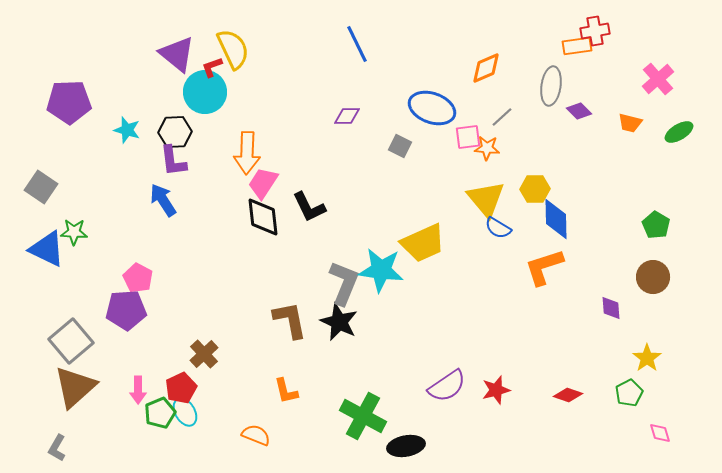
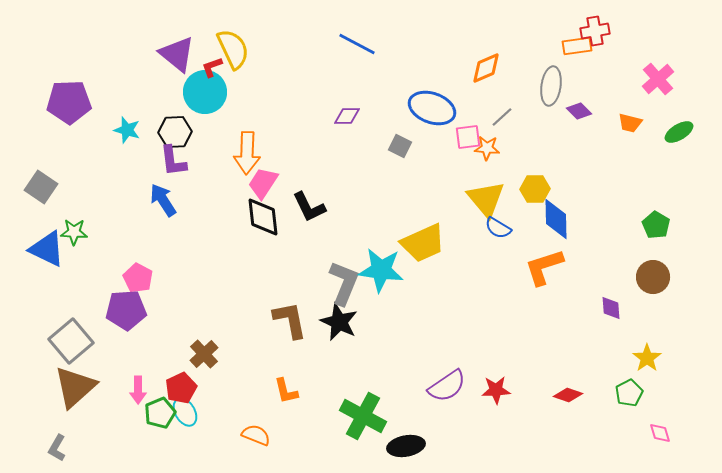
blue line at (357, 44): rotated 36 degrees counterclockwise
red star at (496, 390): rotated 12 degrees clockwise
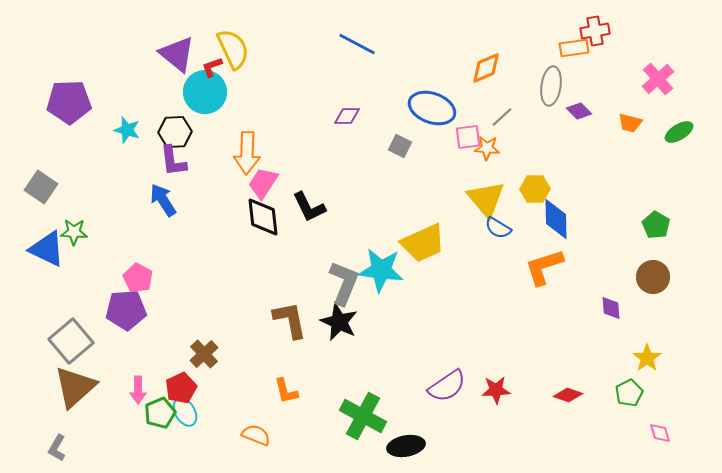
orange rectangle at (577, 46): moved 3 px left, 2 px down
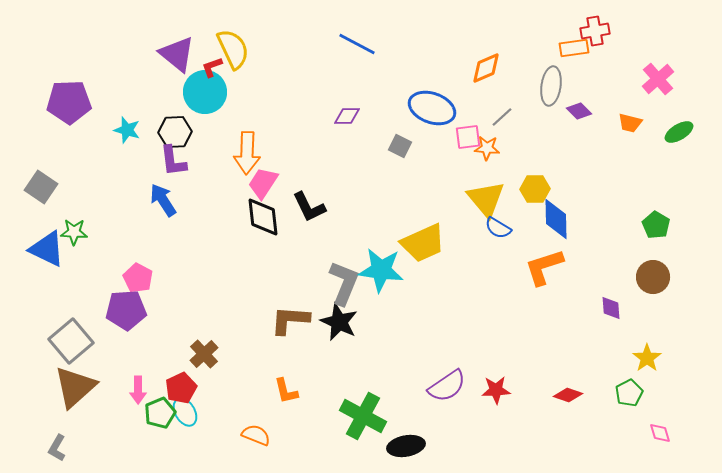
brown L-shape at (290, 320): rotated 75 degrees counterclockwise
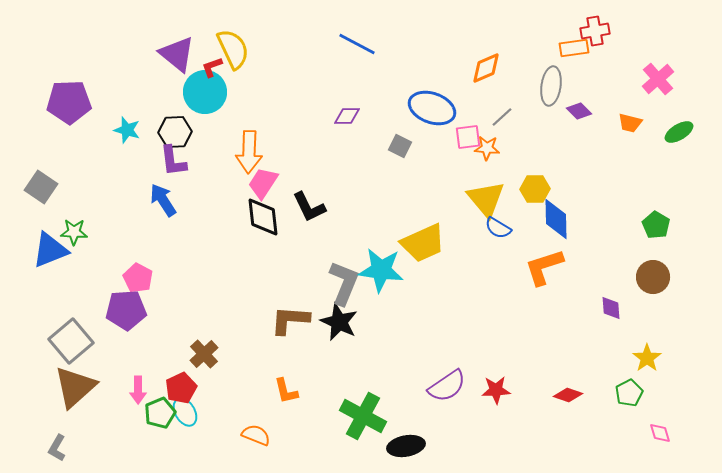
orange arrow at (247, 153): moved 2 px right, 1 px up
blue triangle at (47, 249): moved 3 px right, 1 px down; rotated 48 degrees counterclockwise
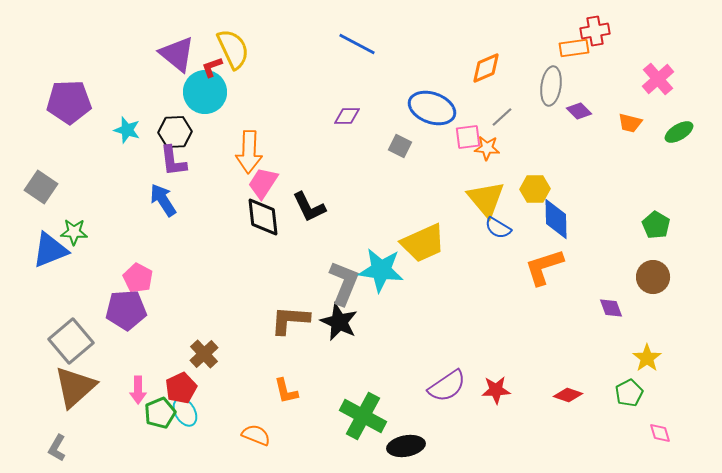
purple diamond at (611, 308): rotated 15 degrees counterclockwise
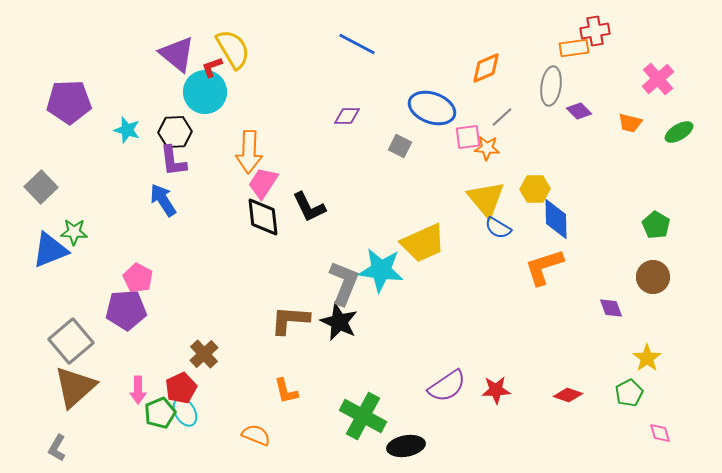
yellow semicircle at (233, 49): rotated 6 degrees counterclockwise
gray square at (41, 187): rotated 12 degrees clockwise
